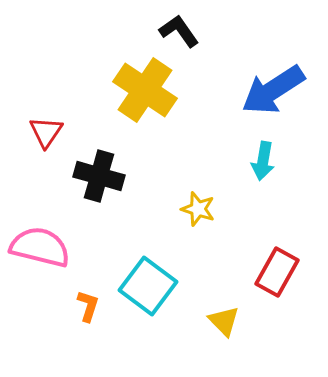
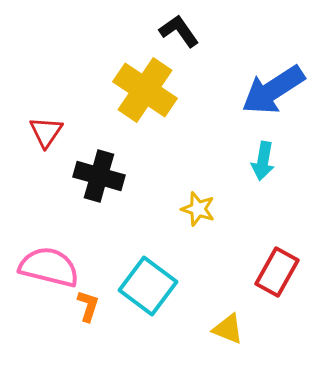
pink semicircle: moved 9 px right, 20 px down
yellow triangle: moved 4 px right, 8 px down; rotated 24 degrees counterclockwise
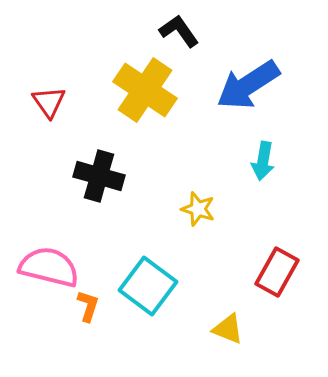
blue arrow: moved 25 px left, 5 px up
red triangle: moved 3 px right, 30 px up; rotated 9 degrees counterclockwise
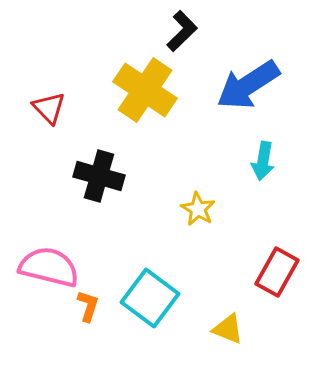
black L-shape: moved 3 px right; rotated 81 degrees clockwise
red triangle: moved 6 px down; rotated 9 degrees counterclockwise
yellow star: rotated 12 degrees clockwise
cyan square: moved 2 px right, 12 px down
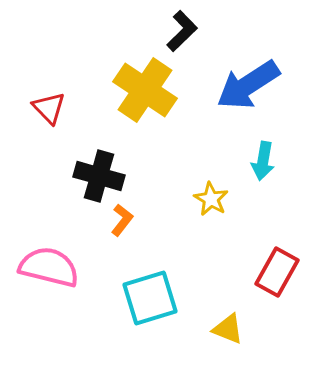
yellow star: moved 13 px right, 10 px up
cyan square: rotated 36 degrees clockwise
orange L-shape: moved 34 px right, 86 px up; rotated 20 degrees clockwise
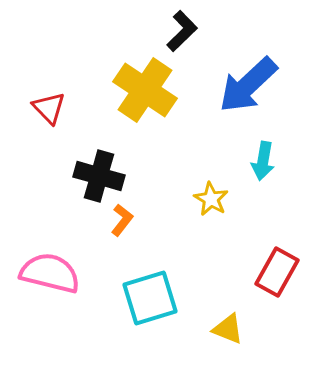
blue arrow: rotated 10 degrees counterclockwise
pink semicircle: moved 1 px right, 6 px down
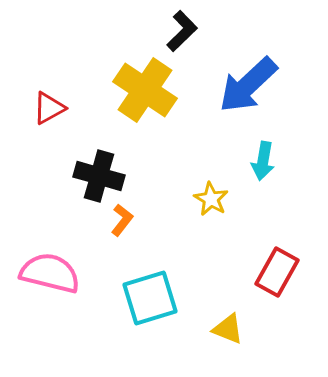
red triangle: rotated 45 degrees clockwise
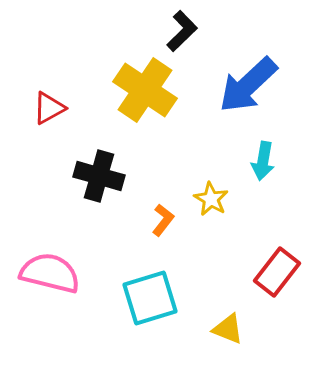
orange L-shape: moved 41 px right
red rectangle: rotated 9 degrees clockwise
